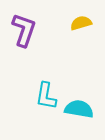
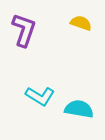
yellow semicircle: rotated 35 degrees clockwise
cyan L-shape: moved 6 px left; rotated 68 degrees counterclockwise
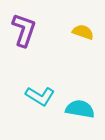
yellow semicircle: moved 2 px right, 9 px down
cyan semicircle: moved 1 px right
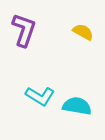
yellow semicircle: rotated 10 degrees clockwise
cyan semicircle: moved 3 px left, 3 px up
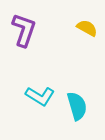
yellow semicircle: moved 4 px right, 4 px up
cyan semicircle: rotated 64 degrees clockwise
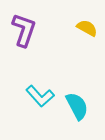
cyan L-shape: rotated 16 degrees clockwise
cyan semicircle: rotated 12 degrees counterclockwise
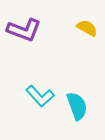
purple L-shape: rotated 92 degrees clockwise
cyan semicircle: rotated 8 degrees clockwise
